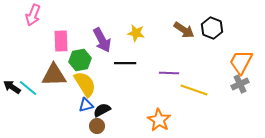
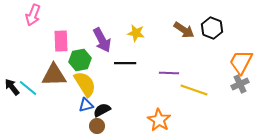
black arrow: rotated 18 degrees clockwise
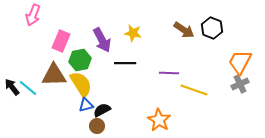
yellow star: moved 3 px left
pink rectangle: rotated 25 degrees clockwise
orange trapezoid: moved 1 px left
yellow semicircle: moved 4 px left
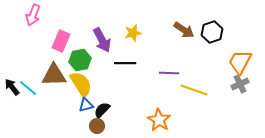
black hexagon: moved 4 px down; rotated 20 degrees clockwise
yellow star: rotated 24 degrees counterclockwise
black semicircle: rotated 18 degrees counterclockwise
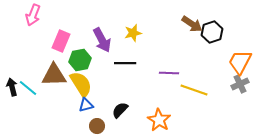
brown arrow: moved 8 px right, 6 px up
black arrow: rotated 24 degrees clockwise
black semicircle: moved 18 px right
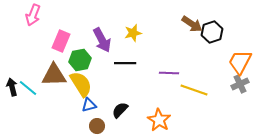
blue triangle: moved 3 px right
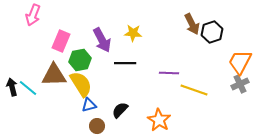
brown arrow: rotated 30 degrees clockwise
yellow star: rotated 18 degrees clockwise
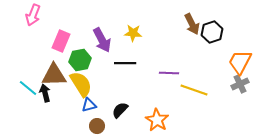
black arrow: moved 33 px right, 6 px down
orange star: moved 2 px left
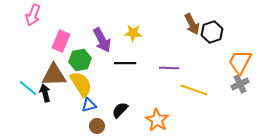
purple line: moved 5 px up
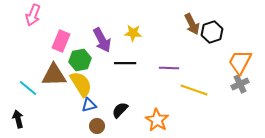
black arrow: moved 27 px left, 26 px down
